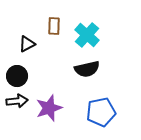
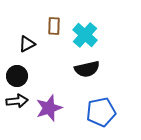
cyan cross: moved 2 px left
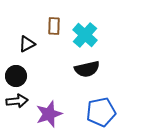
black circle: moved 1 px left
purple star: moved 6 px down
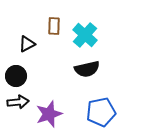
black arrow: moved 1 px right, 1 px down
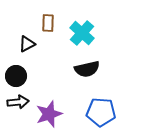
brown rectangle: moved 6 px left, 3 px up
cyan cross: moved 3 px left, 2 px up
blue pentagon: rotated 16 degrees clockwise
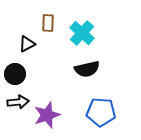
black circle: moved 1 px left, 2 px up
purple star: moved 2 px left, 1 px down
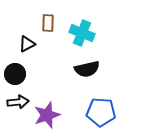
cyan cross: rotated 20 degrees counterclockwise
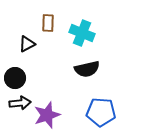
black circle: moved 4 px down
black arrow: moved 2 px right, 1 px down
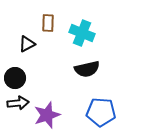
black arrow: moved 2 px left
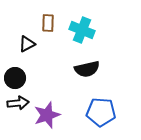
cyan cross: moved 3 px up
